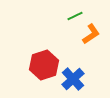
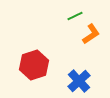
red hexagon: moved 10 px left
blue cross: moved 6 px right, 2 px down
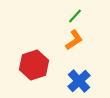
green line: rotated 21 degrees counterclockwise
orange L-shape: moved 17 px left, 6 px down
